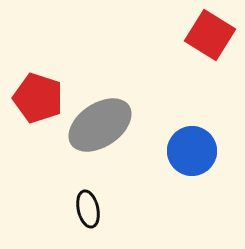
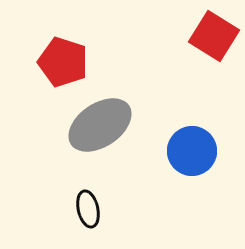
red square: moved 4 px right, 1 px down
red pentagon: moved 25 px right, 36 px up
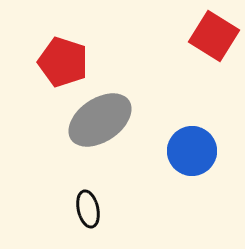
gray ellipse: moved 5 px up
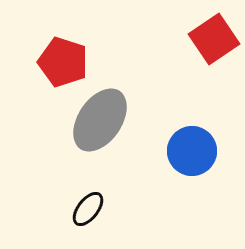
red square: moved 3 px down; rotated 24 degrees clockwise
gray ellipse: rotated 22 degrees counterclockwise
black ellipse: rotated 51 degrees clockwise
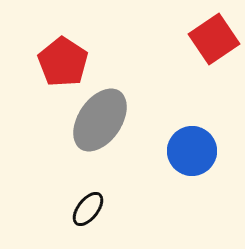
red pentagon: rotated 15 degrees clockwise
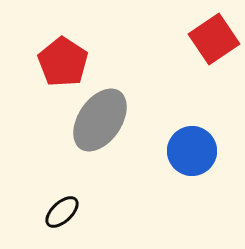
black ellipse: moved 26 px left, 3 px down; rotated 9 degrees clockwise
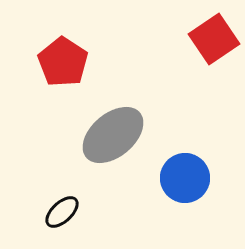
gray ellipse: moved 13 px right, 15 px down; rotated 16 degrees clockwise
blue circle: moved 7 px left, 27 px down
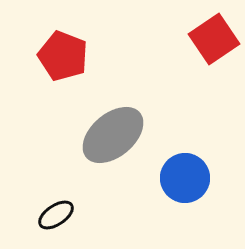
red pentagon: moved 6 px up; rotated 12 degrees counterclockwise
black ellipse: moved 6 px left, 3 px down; rotated 9 degrees clockwise
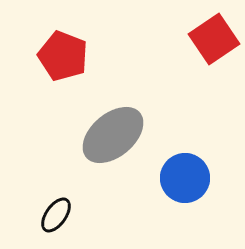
black ellipse: rotated 21 degrees counterclockwise
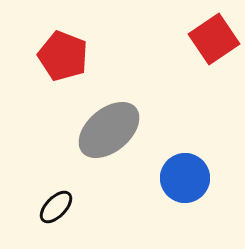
gray ellipse: moved 4 px left, 5 px up
black ellipse: moved 8 px up; rotated 9 degrees clockwise
